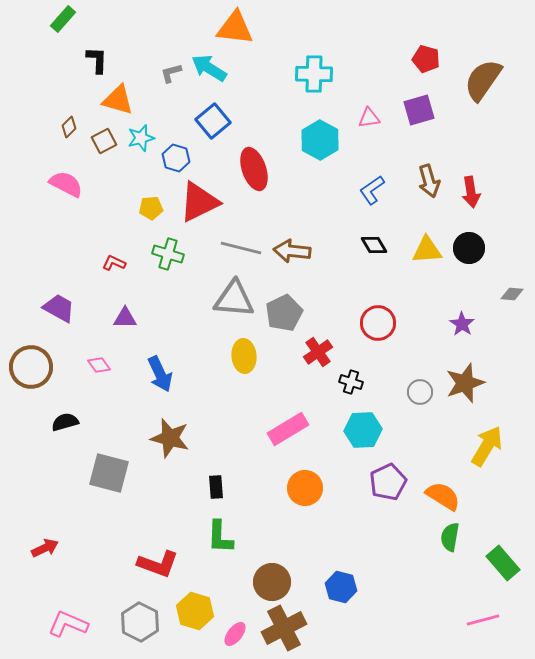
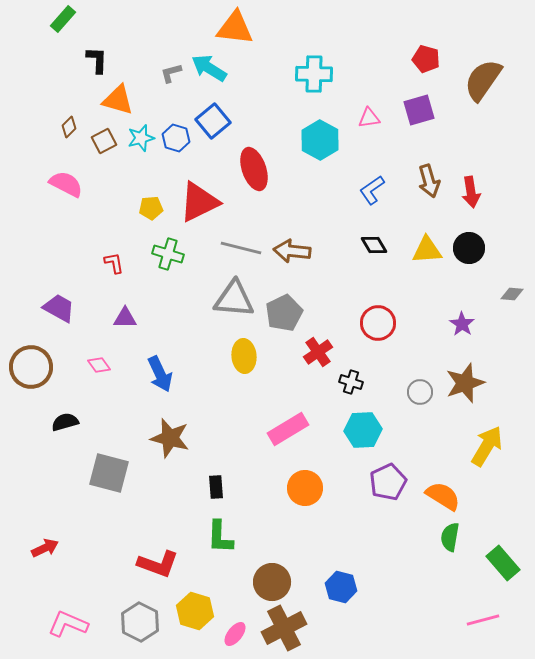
blue hexagon at (176, 158): moved 20 px up
red L-shape at (114, 263): rotated 55 degrees clockwise
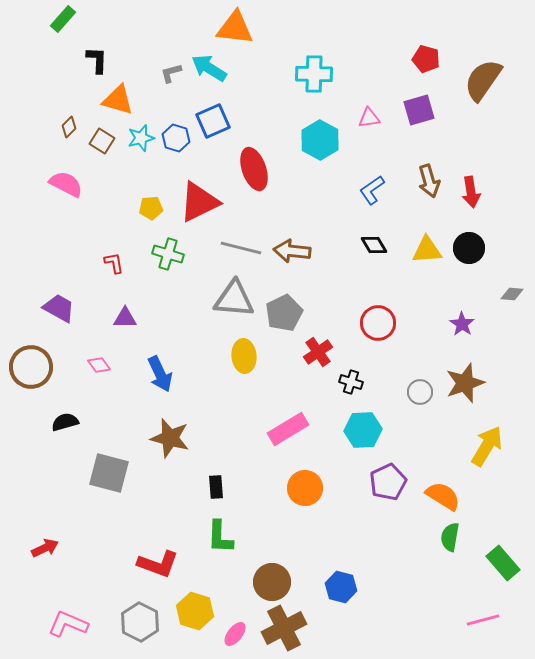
blue square at (213, 121): rotated 16 degrees clockwise
brown square at (104, 141): moved 2 px left; rotated 30 degrees counterclockwise
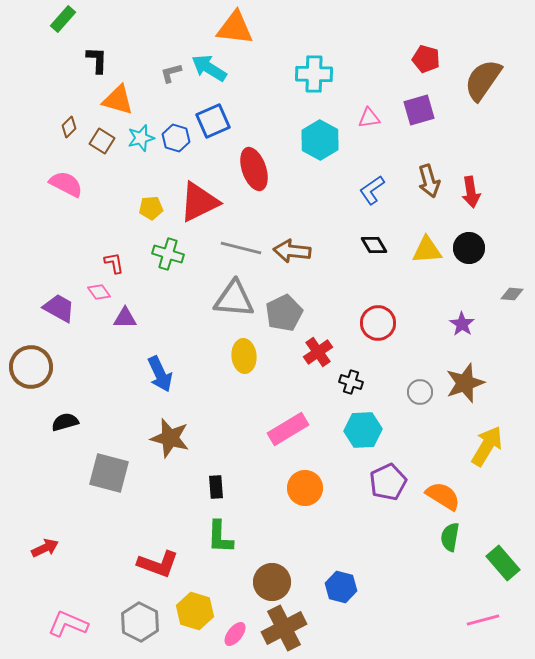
pink diamond at (99, 365): moved 73 px up
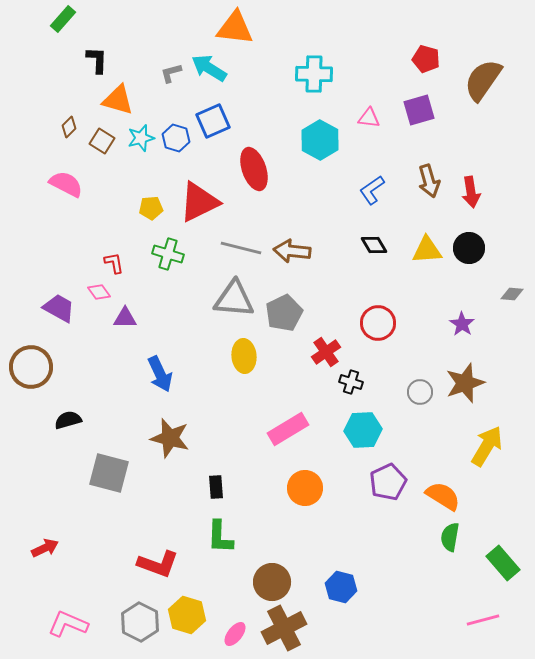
pink triangle at (369, 118): rotated 15 degrees clockwise
red cross at (318, 352): moved 8 px right
black semicircle at (65, 422): moved 3 px right, 2 px up
yellow hexagon at (195, 611): moved 8 px left, 4 px down
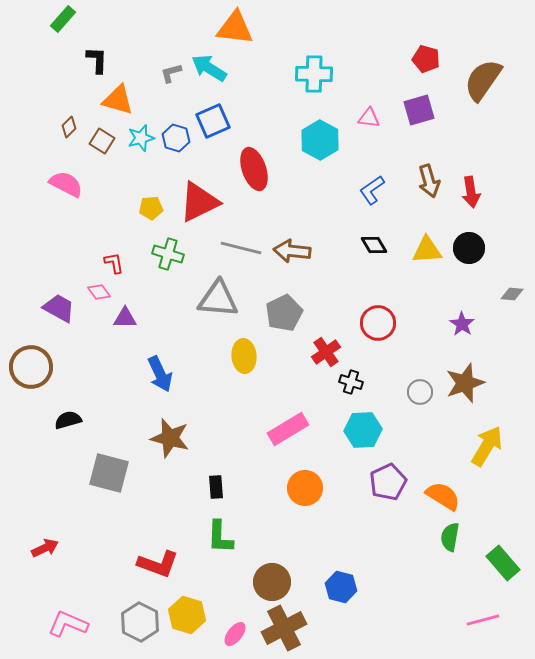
gray triangle at (234, 299): moved 16 px left
